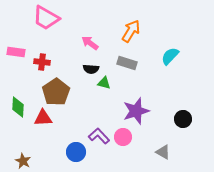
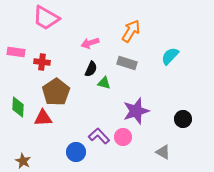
pink arrow: rotated 54 degrees counterclockwise
black semicircle: rotated 70 degrees counterclockwise
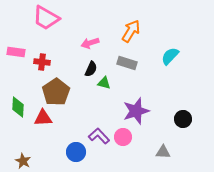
gray triangle: rotated 28 degrees counterclockwise
